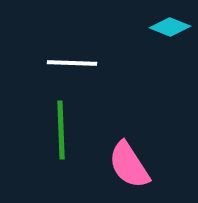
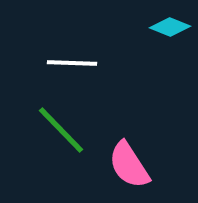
green line: rotated 42 degrees counterclockwise
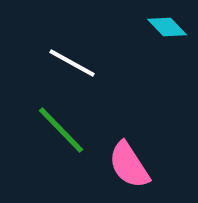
cyan diamond: moved 3 px left; rotated 24 degrees clockwise
white line: rotated 27 degrees clockwise
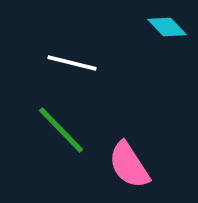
white line: rotated 15 degrees counterclockwise
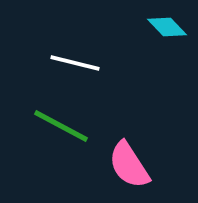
white line: moved 3 px right
green line: moved 4 px up; rotated 18 degrees counterclockwise
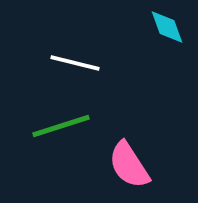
cyan diamond: rotated 24 degrees clockwise
green line: rotated 46 degrees counterclockwise
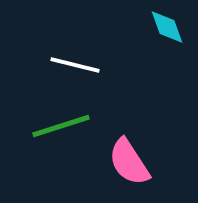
white line: moved 2 px down
pink semicircle: moved 3 px up
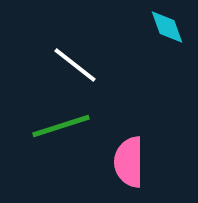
white line: rotated 24 degrees clockwise
pink semicircle: rotated 33 degrees clockwise
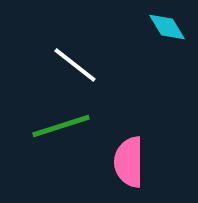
cyan diamond: rotated 12 degrees counterclockwise
